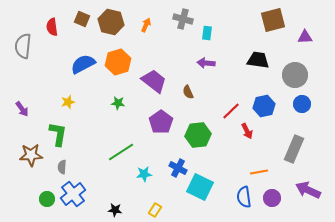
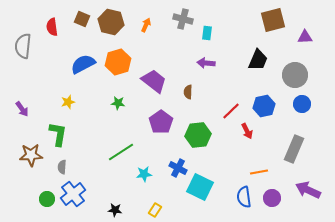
black trapezoid at (258, 60): rotated 105 degrees clockwise
brown semicircle at (188, 92): rotated 24 degrees clockwise
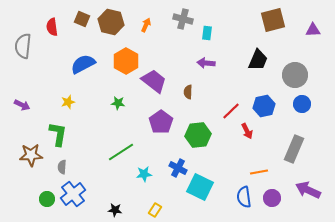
purple triangle at (305, 37): moved 8 px right, 7 px up
orange hexagon at (118, 62): moved 8 px right, 1 px up; rotated 15 degrees counterclockwise
purple arrow at (22, 109): moved 4 px up; rotated 28 degrees counterclockwise
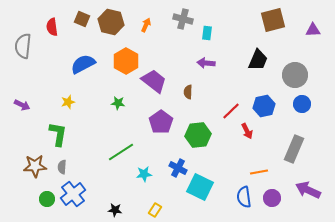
brown star at (31, 155): moved 4 px right, 11 px down
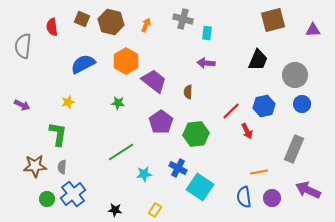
green hexagon at (198, 135): moved 2 px left, 1 px up
cyan square at (200, 187): rotated 8 degrees clockwise
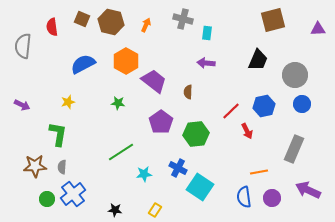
purple triangle at (313, 30): moved 5 px right, 1 px up
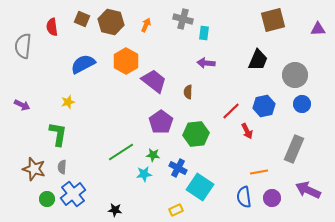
cyan rectangle at (207, 33): moved 3 px left
green star at (118, 103): moved 35 px right, 52 px down
brown star at (35, 166): moved 1 px left, 3 px down; rotated 20 degrees clockwise
yellow rectangle at (155, 210): moved 21 px right; rotated 32 degrees clockwise
